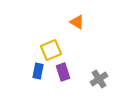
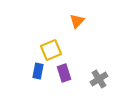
orange triangle: moved 1 px up; rotated 42 degrees clockwise
purple rectangle: moved 1 px right, 1 px down
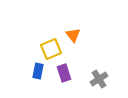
orange triangle: moved 4 px left, 14 px down; rotated 21 degrees counterclockwise
yellow square: moved 1 px up
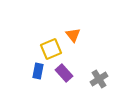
purple rectangle: rotated 24 degrees counterclockwise
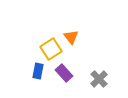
orange triangle: moved 2 px left, 2 px down
yellow square: rotated 10 degrees counterclockwise
gray cross: rotated 12 degrees counterclockwise
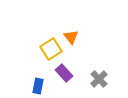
blue rectangle: moved 15 px down
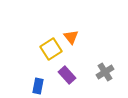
purple rectangle: moved 3 px right, 2 px down
gray cross: moved 6 px right, 7 px up; rotated 12 degrees clockwise
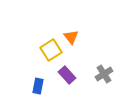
yellow square: moved 1 px down
gray cross: moved 1 px left, 2 px down
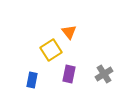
orange triangle: moved 2 px left, 5 px up
purple rectangle: moved 2 px right, 1 px up; rotated 54 degrees clockwise
blue rectangle: moved 6 px left, 6 px up
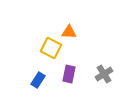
orange triangle: rotated 49 degrees counterclockwise
yellow square: moved 2 px up; rotated 30 degrees counterclockwise
blue rectangle: moved 6 px right; rotated 21 degrees clockwise
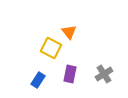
orange triangle: rotated 49 degrees clockwise
purple rectangle: moved 1 px right
